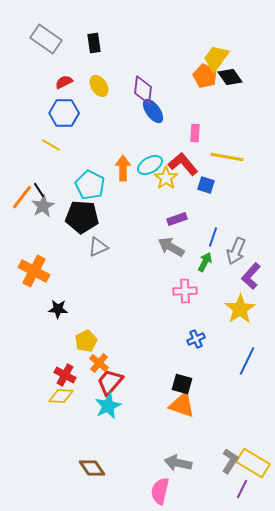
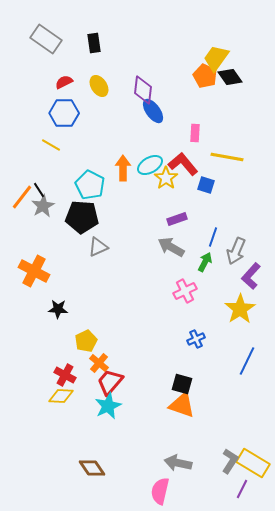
pink cross at (185, 291): rotated 25 degrees counterclockwise
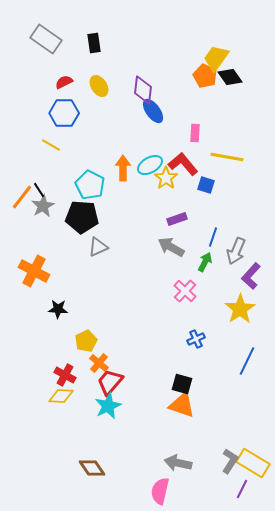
pink cross at (185, 291): rotated 20 degrees counterclockwise
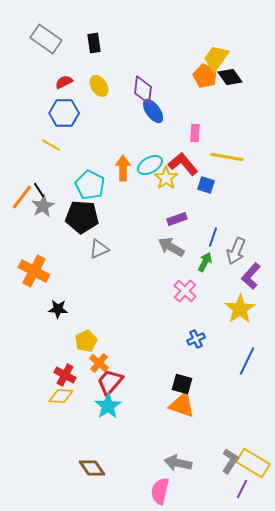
gray triangle at (98, 247): moved 1 px right, 2 px down
cyan star at (108, 406): rotated 8 degrees counterclockwise
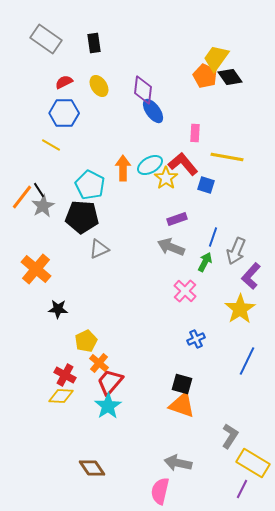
gray arrow at (171, 247): rotated 8 degrees counterclockwise
orange cross at (34, 271): moved 2 px right, 2 px up; rotated 12 degrees clockwise
gray L-shape at (230, 461): moved 25 px up
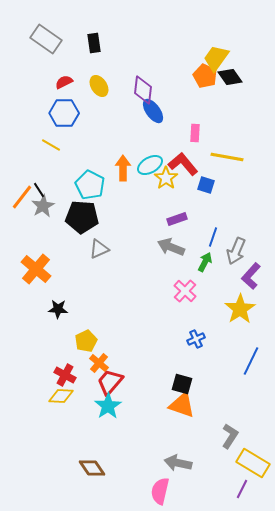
blue line at (247, 361): moved 4 px right
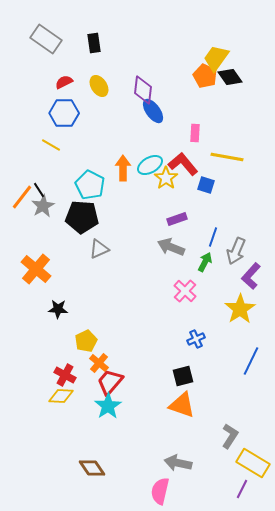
black square at (182, 384): moved 1 px right, 8 px up; rotated 30 degrees counterclockwise
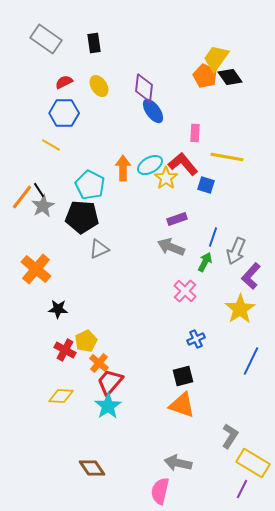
purple diamond at (143, 90): moved 1 px right, 2 px up
red cross at (65, 375): moved 25 px up
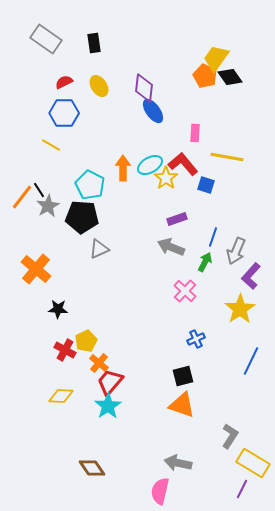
gray star at (43, 206): moved 5 px right
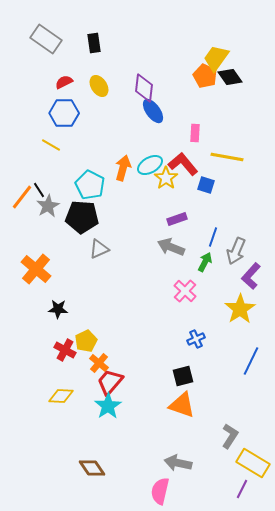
orange arrow at (123, 168): rotated 15 degrees clockwise
